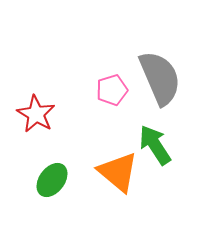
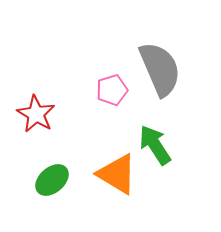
gray semicircle: moved 9 px up
orange triangle: moved 1 px left, 2 px down; rotated 9 degrees counterclockwise
green ellipse: rotated 12 degrees clockwise
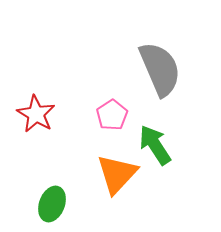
pink pentagon: moved 25 px down; rotated 16 degrees counterclockwise
orange triangle: rotated 42 degrees clockwise
green ellipse: moved 24 px down; rotated 28 degrees counterclockwise
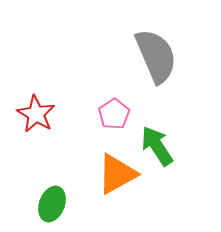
gray semicircle: moved 4 px left, 13 px up
pink pentagon: moved 2 px right, 1 px up
green arrow: moved 2 px right, 1 px down
orange triangle: rotated 18 degrees clockwise
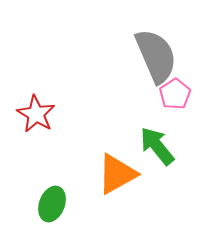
pink pentagon: moved 61 px right, 20 px up
green arrow: rotated 6 degrees counterclockwise
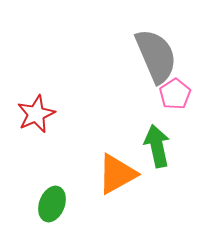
red star: rotated 18 degrees clockwise
green arrow: rotated 27 degrees clockwise
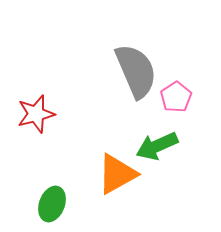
gray semicircle: moved 20 px left, 15 px down
pink pentagon: moved 1 px right, 3 px down
red star: rotated 9 degrees clockwise
green arrow: rotated 102 degrees counterclockwise
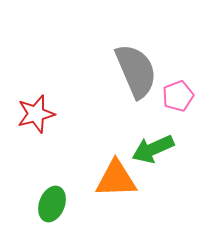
pink pentagon: moved 2 px right, 1 px up; rotated 12 degrees clockwise
green arrow: moved 4 px left, 3 px down
orange triangle: moved 1 px left, 5 px down; rotated 27 degrees clockwise
